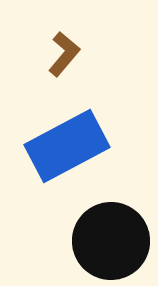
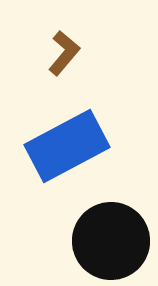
brown L-shape: moved 1 px up
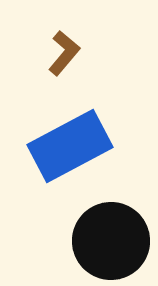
blue rectangle: moved 3 px right
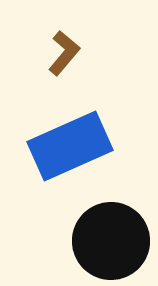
blue rectangle: rotated 4 degrees clockwise
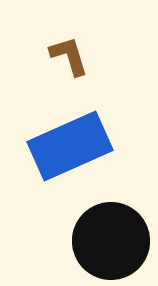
brown L-shape: moved 5 px right, 3 px down; rotated 57 degrees counterclockwise
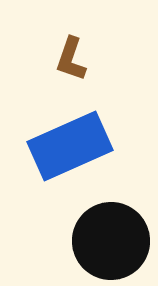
brown L-shape: moved 2 px right, 3 px down; rotated 144 degrees counterclockwise
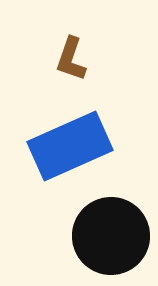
black circle: moved 5 px up
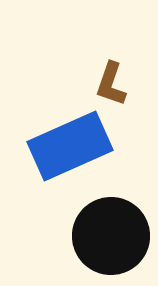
brown L-shape: moved 40 px right, 25 px down
